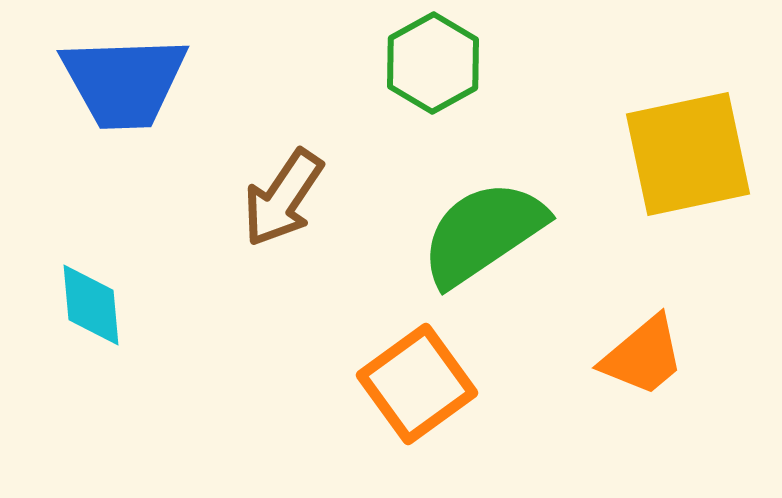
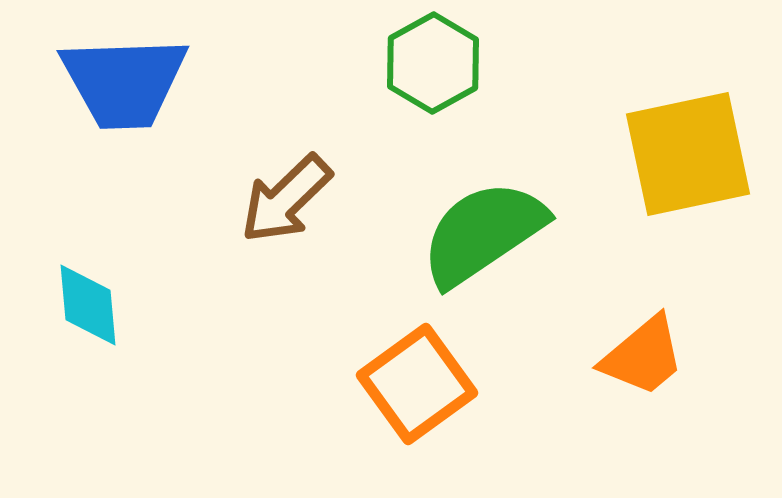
brown arrow: moved 3 px right, 1 px down; rotated 12 degrees clockwise
cyan diamond: moved 3 px left
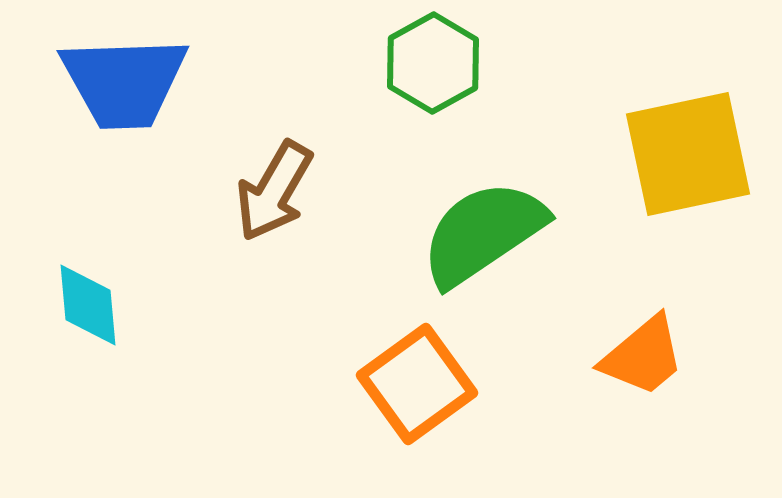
brown arrow: moved 12 px left, 8 px up; rotated 16 degrees counterclockwise
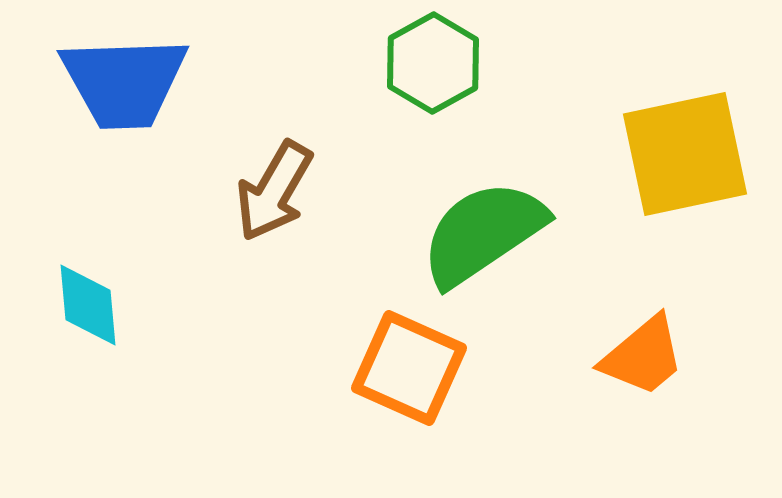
yellow square: moved 3 px left
orange square: moved 8 px left, 16 px up; rotated 30 degrees counterclockwise
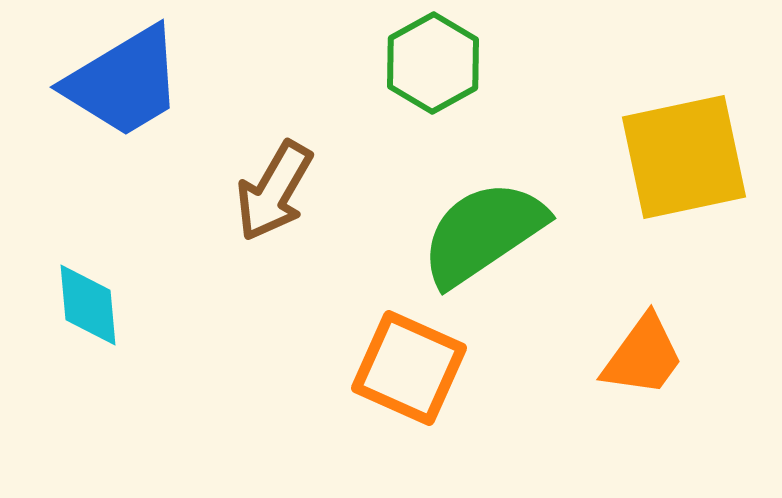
blue trapezoid: rotated 29 degrees counterclockwise
yellow square: moved 1 px left, 3 px down
orange trapezoid: rotated 14 degrees counterclockwise
